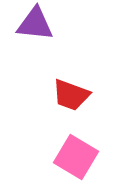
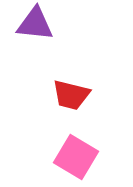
red trapezoid: rotated 6 degrees counterclockwise
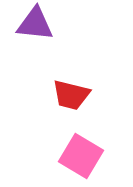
pink square: moved 5 px right, 1 px up
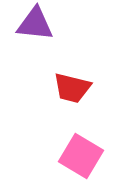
red trapezoid: moved 1 px right, 7 px up
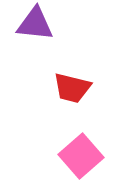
pink square: rotated 18 degrees clockwise
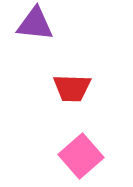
red trapezoid: rotated 12 degrees counterclockwise
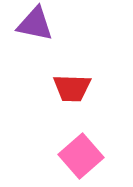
purple triangle: rotated 6 degrees clockwise
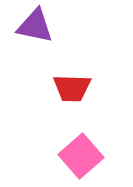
purple triangle: moved 2 px down
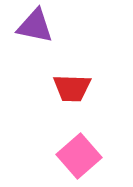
pink square: moved 2 px left
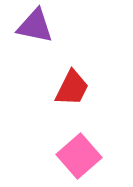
red trapezoid: rotated 66 degrees counterclockwise
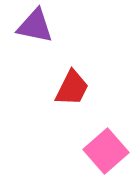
pink square: moved 27 px right, 5 px up
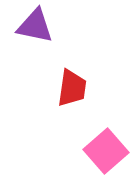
red trapezoid: rotated 18 degrees counterclockwise
